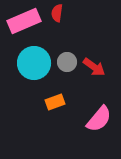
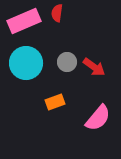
cyan circle: moved 8 px left
pink semicircle: moved 1 px left, 1 px up
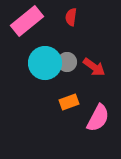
red semicircle: moved 14 px right, 4 px down
pink rectangle: moved 3 px right; rotated 16 degrees counterclockwise
cyan circle: moved 19 px right
orange rectangle: moved 14 px right
pink semicircle: rotated 12 degrees counterclockwise
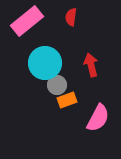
gray circle: moved 10 px left, 23 px down
red arrow: moved 3 px left, 2 px up; rotated 140 degrees counterclockwise
orange rectangle: moved 2 px left, 2 px up
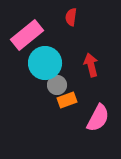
pink rectangle: moved 14 px down
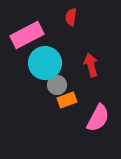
pink rectangle: rotated 12 degrees clockwise
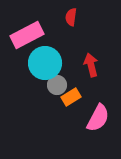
orange rectangle: moved 4 px right, 3 px up; rotated 12 degrees counterclockwise
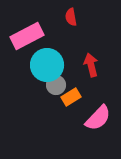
red semicircle: rotated 18 degrees counterclockwise
pink rectangle: moved 1 px down
cyan circle: moved 2 px right, 2 px down
gray circle: moved 1 px left
pink semicircle: rotated 16 degrees clockwise
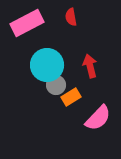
pink rectangle: moved 13 px up
red arrow: moved 1 px left, 1 px down
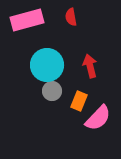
pink rectangle: moved 3 px up; rotated 12 degrees clockwise
gray circle: moved 4 px left, 6 px down
orange rectangle: moved 8 px right, 4 px down; rotated 36 degrees counterclockwise
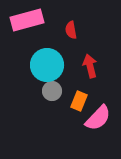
red semicircle: moved 13 px down
